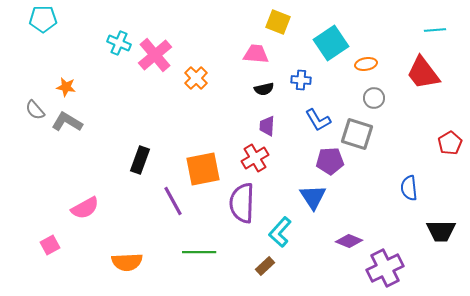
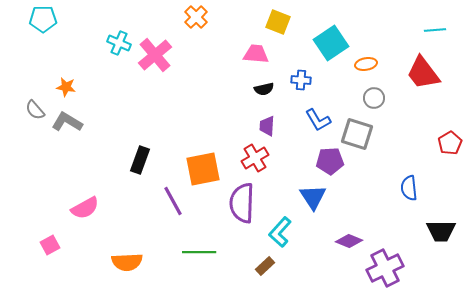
orange cross: moved 61 px up
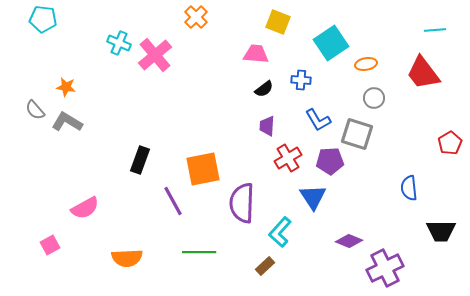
cyan pentagon: rotated 8 degrees clockwise
black semicircle: rotated 24 degrees counterclockwise
red cross: moved 33 px right
orange semicircle: moved 4 px up
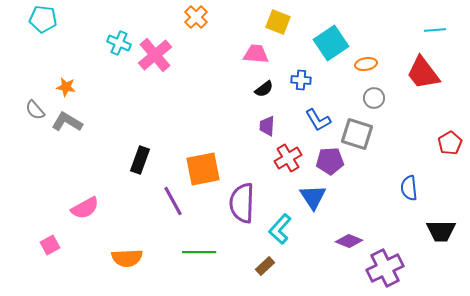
cyan L-shape: moved 3 px up
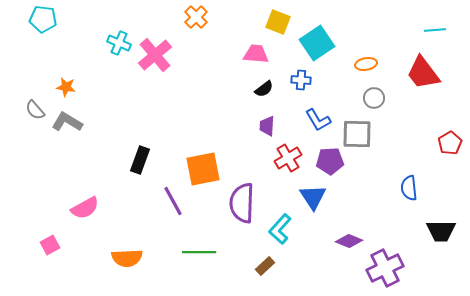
cyan square: moved 14 px left
gray square: rotated 16 degrees counterclockwise
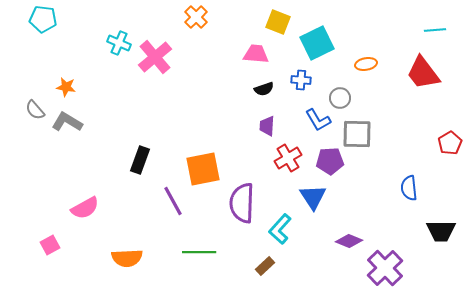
cyan square: rotated 8 degrees clockwise
pink cross: moved 2 px down
black semicircle: rotated 18 degrees clockwise
gray circle: moved 34 px left
purple cross: rotated 18 degrees counterclockwise
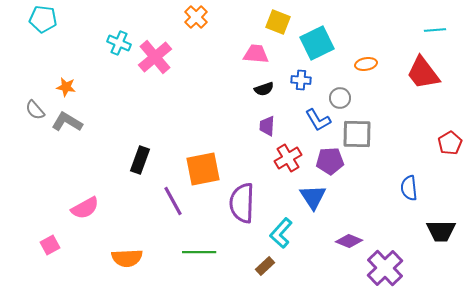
cyan L-shape: moved 1 px right, 4 px down
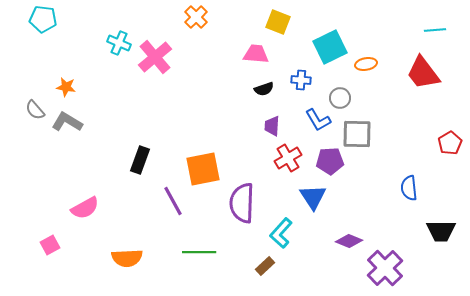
cyan square: moved 13 px right, 4 px down
purple trapezoid: moved 5 px right
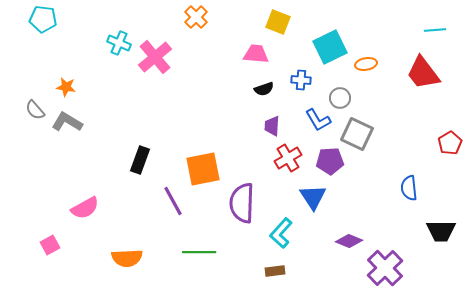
gray square: rotated 24 degrees clockwise
brown rectangle: moved 10 px right, 5 px down; rotated 36 degrees clockwise
